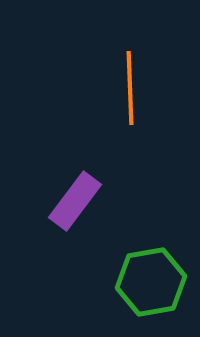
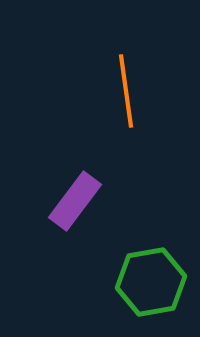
orange line: moved 4 px left, 3 px down; rotated 6 degrees counterclockwise
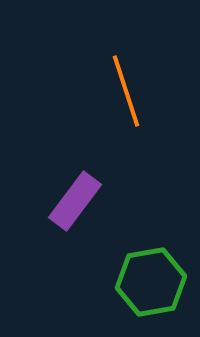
orange line: rotated 10 degrees counterclockwise
